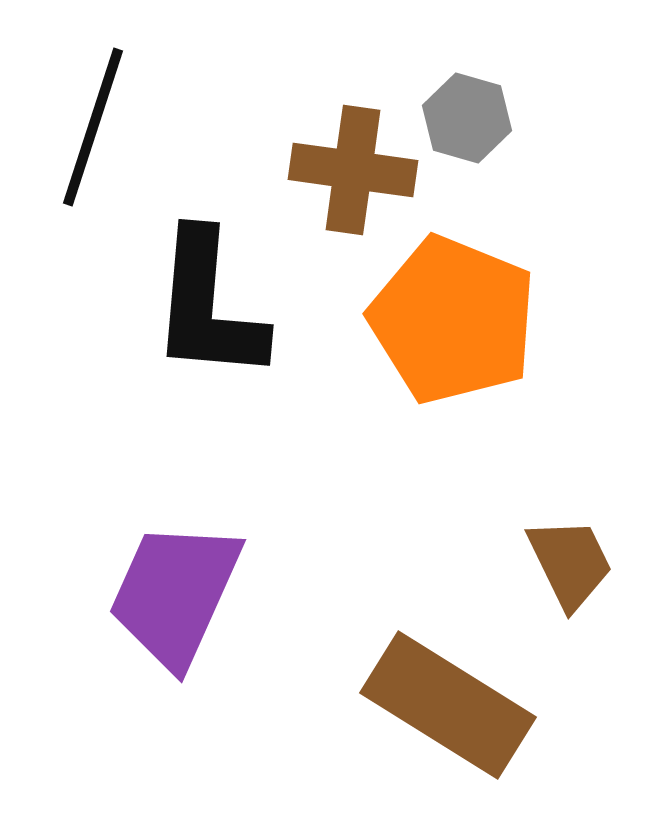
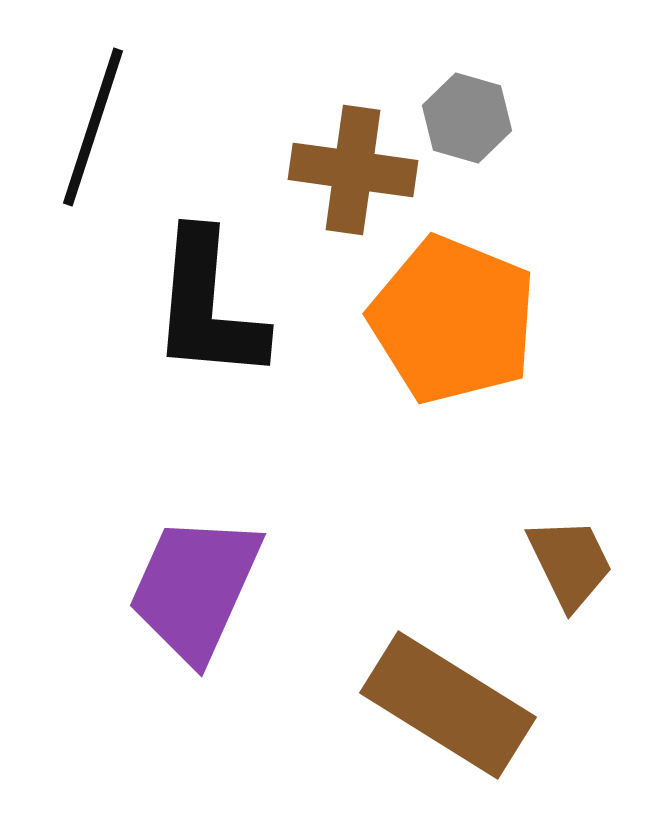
purple trapezoid: moved 20 px right, 6 px up
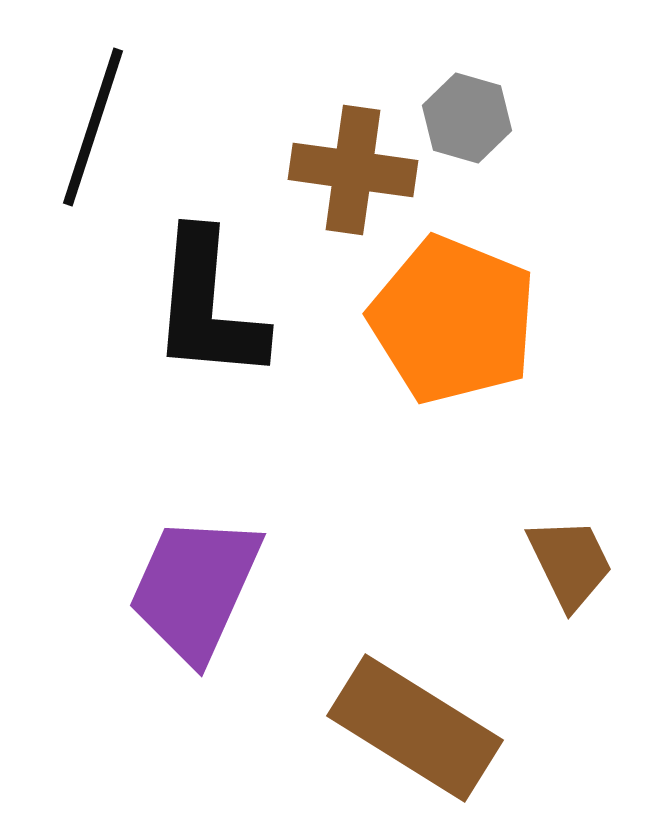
brown rectangle: moved 33 px left, 23 px down
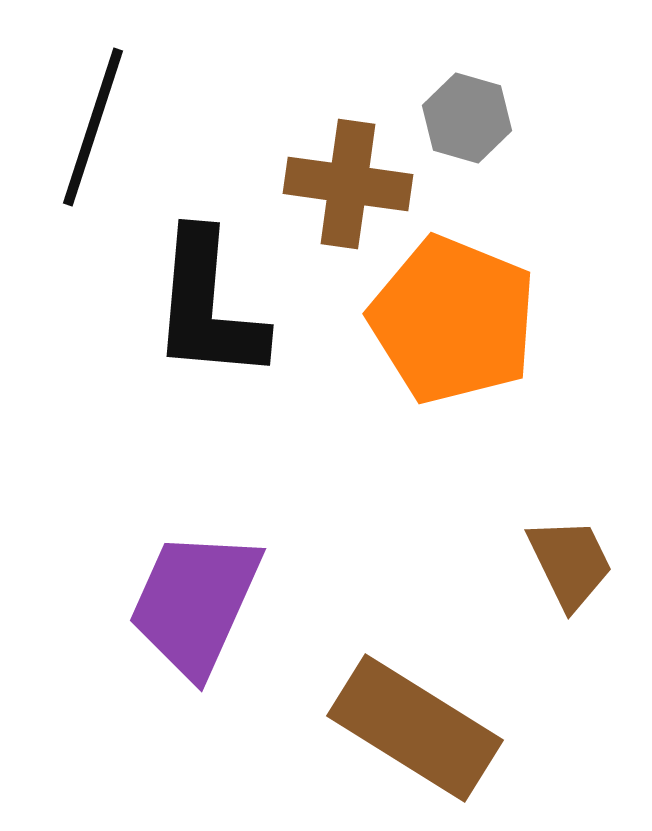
brown cross: moved 5 px left, 14 px down
purple trapezoid: moved 15 px down
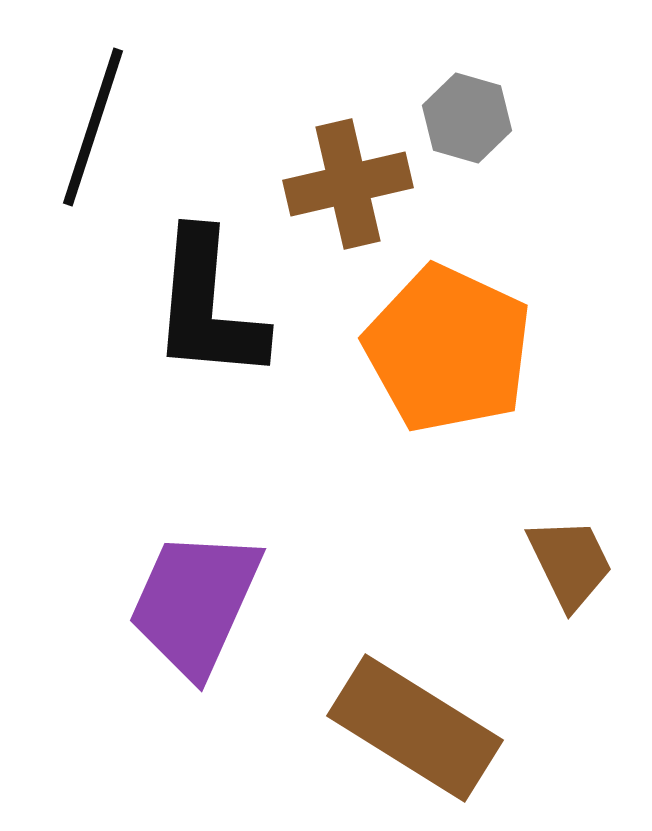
brown cross: rotated 21 degrees counterclockwise
orange pentagon: moved 5 px left, 29 px down; rotated 3 degrees clockwise
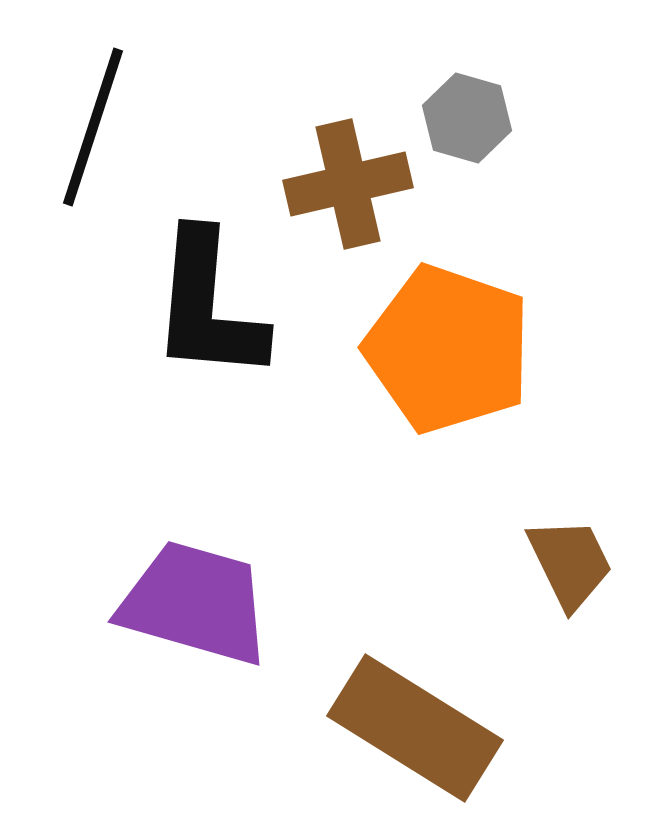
orange pentagon: rotated 6 degrees counterclockwise
purple trapezoid: rotated 82 degrees clockwise
